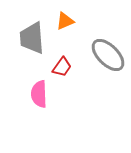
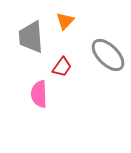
orange triangle: rotated 24 degrees counterclockwise
gray trapezoid: moved 1 px left, 1 px up
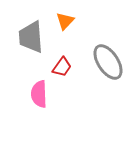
gray ellipse: moved 7 px down; rotated 12 degrees clockwise
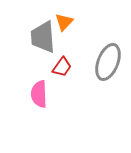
orange triangle: moved 1 px left, 1 px down
gray trapezoid: moved 12 px right
gray ellipse: rotated 54 degrees clockwise
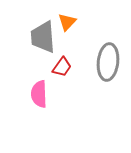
orange triangle: moved 3 px right
gray ellipse: rotated 15 degrees counterclockwise
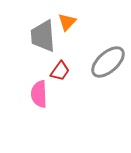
gray trapezoid: moved 1 px up
gray ellipse: rotated 42 degrees clockwise
red trapezoid: moved 2 px left, 4 px down
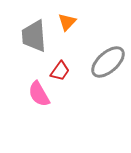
gray trapezoid: moved 9 px left
pink semicircle: rotated 28 degrees counterclockwise
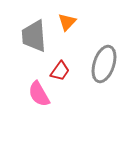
gray ellipse: moved 4 px left, 2 px down; rotated 30 degrees counterclockwise
